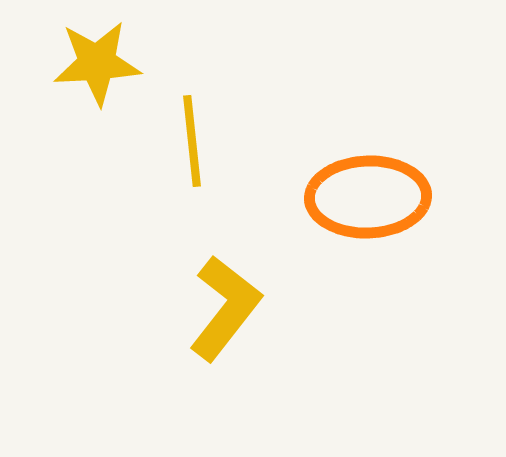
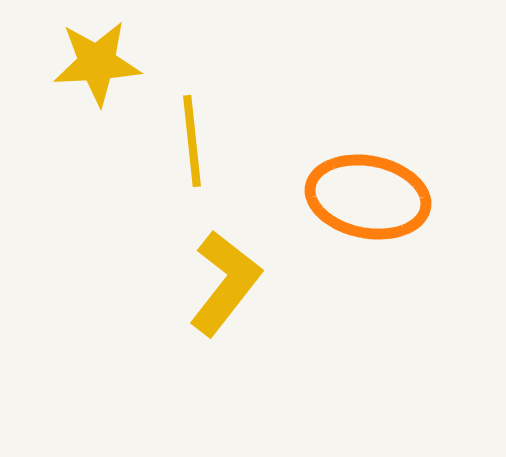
orange ellipse: rotated 13 degrees clockwise
yellow L-shape: moved 25 px up
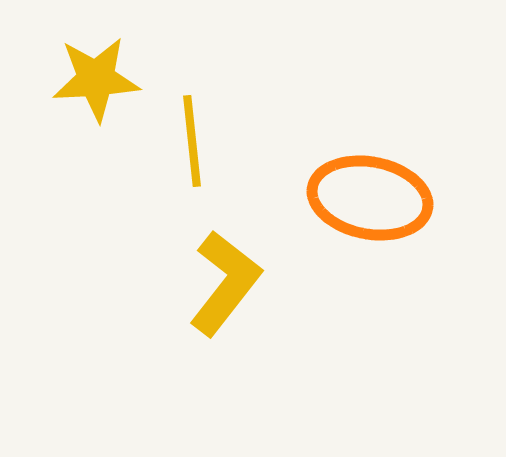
yellow star: moved 1 px left, 16 px down
orange ellipse: moved 2 px right, 1 px down
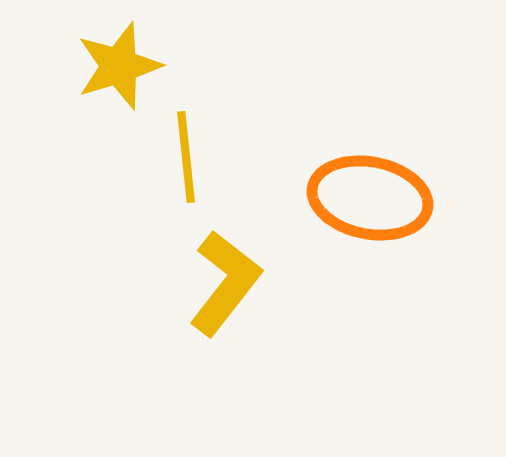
yellow star: moved 23 px right, 13 px up; rotated 14 degrees counterclockwise
yellow line: moved 6 px left, 16 px down
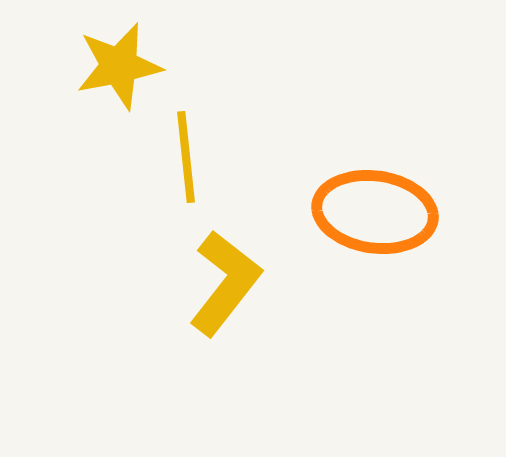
yellow star: rotated 6 degrees clockwise
orange ellipse: moved 5 px right, 14 px down; rotated 3 degrees counterclockwise
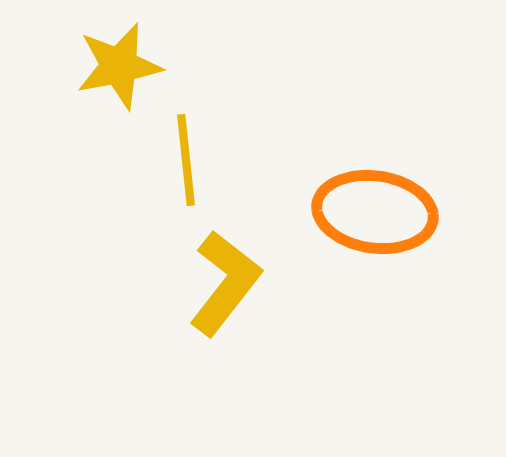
yellow line: moved 3 px down
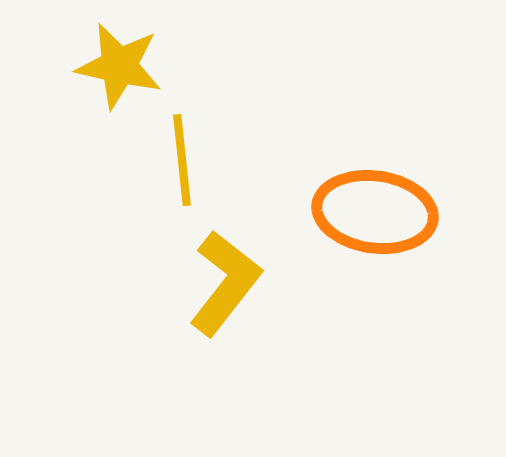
yellow star: rotated 24 degrees clockwise
yellow line: moved 4 px left
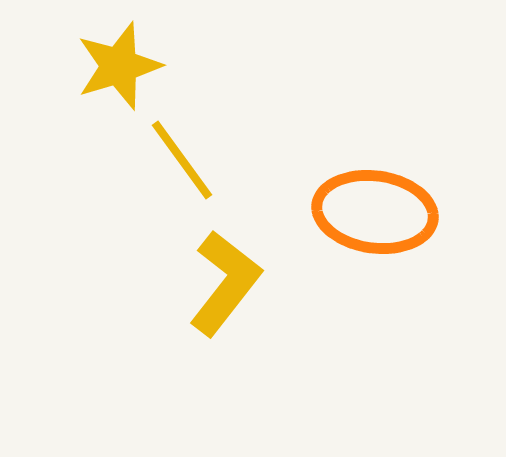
yellow star: rotated 30 degrees counterclockwise
yellow line: rotated 30 degrees counterclockwise
